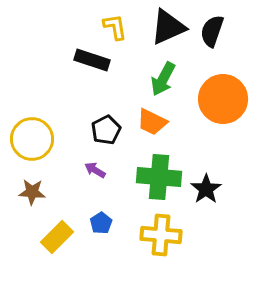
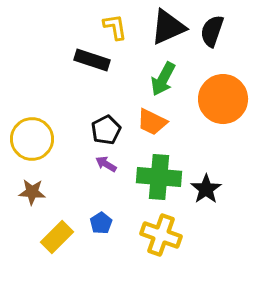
purple arrow: moved 11 px right, 6 px up
yellow cross: rotated 15 degrees clockwise
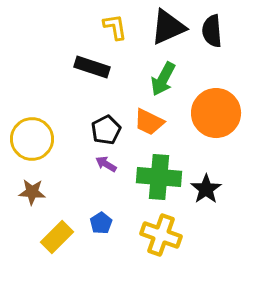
black semicircle: rotated 24 degrees counterclockwise
black rectangle: moved 7 px down
orange circle: moved 7 px left, 14 px down
orange trapezoid: moved 3 px left
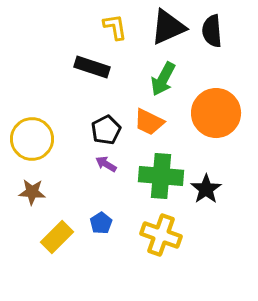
green cross: moved 2 px right, 1 px up
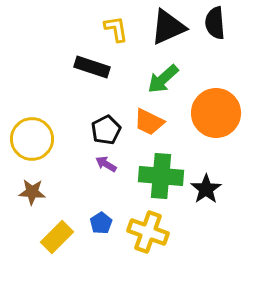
yellow L-shape: moved 1 px right, 2 px down
black semicircle: moved 3 px right, 8 px up
green arrow: rotated 20 degrees clockwise
yellow cross: moved 13 px left, 3 px up
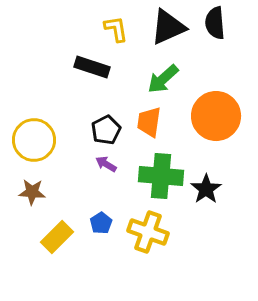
orange circle: moved 3 px down
orange trapezoid: rotated 72 degrees clockwise
yellow circle: moved 2 px right, 1 px down
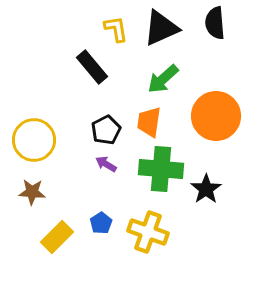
black triangle: moved 7 px left, 1 px down
black rectangle: rotated 32 degrees clockwise
green cross: moved 7 px up
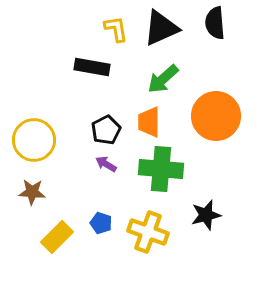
black rectangle: rotated 40 degrees counterclockwise
orange trapezoid: rotated 8 degrees counterclockwise
black star: moved 26 px down; rotated 20 degrees clockwise
blue pentagon: rotated 20 degrees counterclockwise
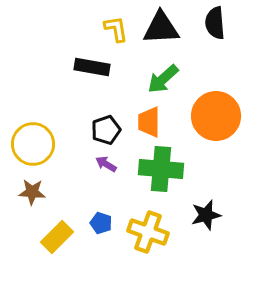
black triangle: rotated 21 degrees clockwise
black pentagon: rotated 8 degrees clockwise
yellow circle: moved 1 px left, 4 px down
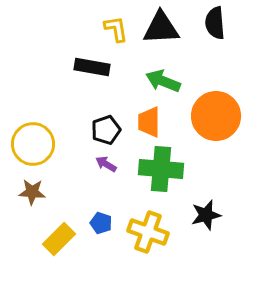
green arrow: moved 2 px down; rotated 64 degrees clockwise
yellow rectangle: moved 2 px right, 2 px down
